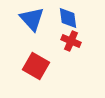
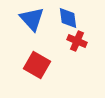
red cross: moved 6 px right
red square: moved 1 px right, 1 px up
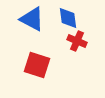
blue triangle: rotated 20 degrees counterclockwise
red square: rotated 12 degrees counterclockwise
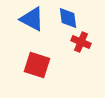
red cross: moved 4 px right, 1 px down
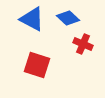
blue diamond: rotated 40 degrees counterclockwise
red cross: moved 2 px right, 2 px down
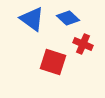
blue triangle: rotated 8 degrees clockwise
red square: moved 16 px right, 3 px up
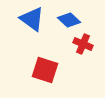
blue diamond: moved 1 px right, 2 px down
red square: moved 8 px left, 8 px down
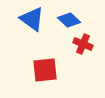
red square: rotated 24 degrees counterclockwise
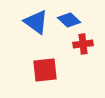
blue triangle: moved 4 px right, 3 px down
red cross: rotated 30 degrees counterclockwise
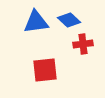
blue triangle: rotated 44 degrees counterclockwise
